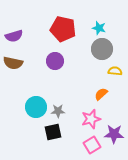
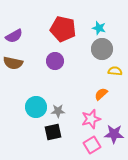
purple semicircle: rotated 12 degrees counterclockwise
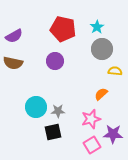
cyan star: moved 2 px left, 1 px up; rotated 24 degrees clockwise
purple star: moved 1 px left
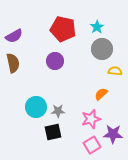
brown semicircle: rotated 114 degrees counterclockwise
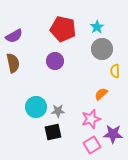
yellow semicircle: rotated 96 degrees counterclockwise
